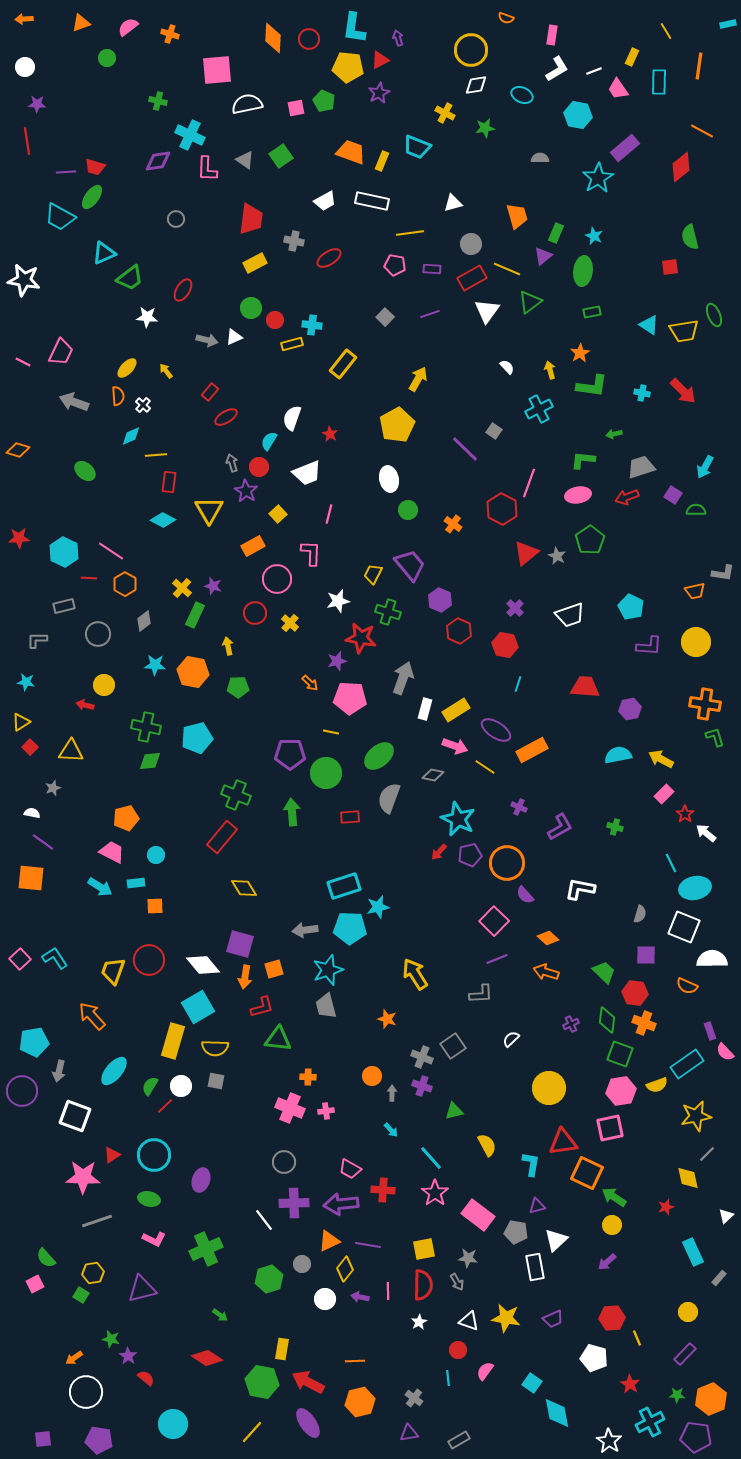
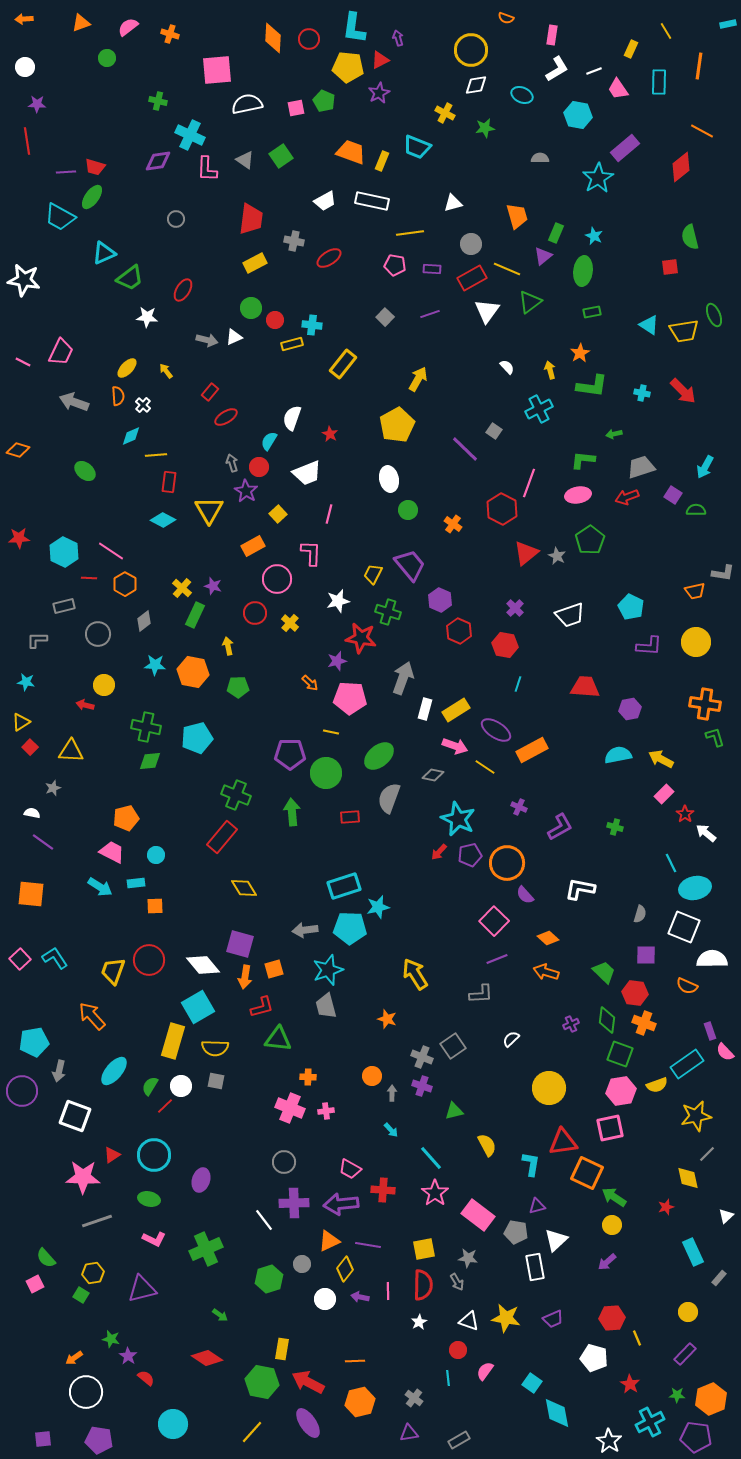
yellow rectangle at (632, 57): moved 1 px left, 8 px up
orange square at (31, 878): moved 16 px down
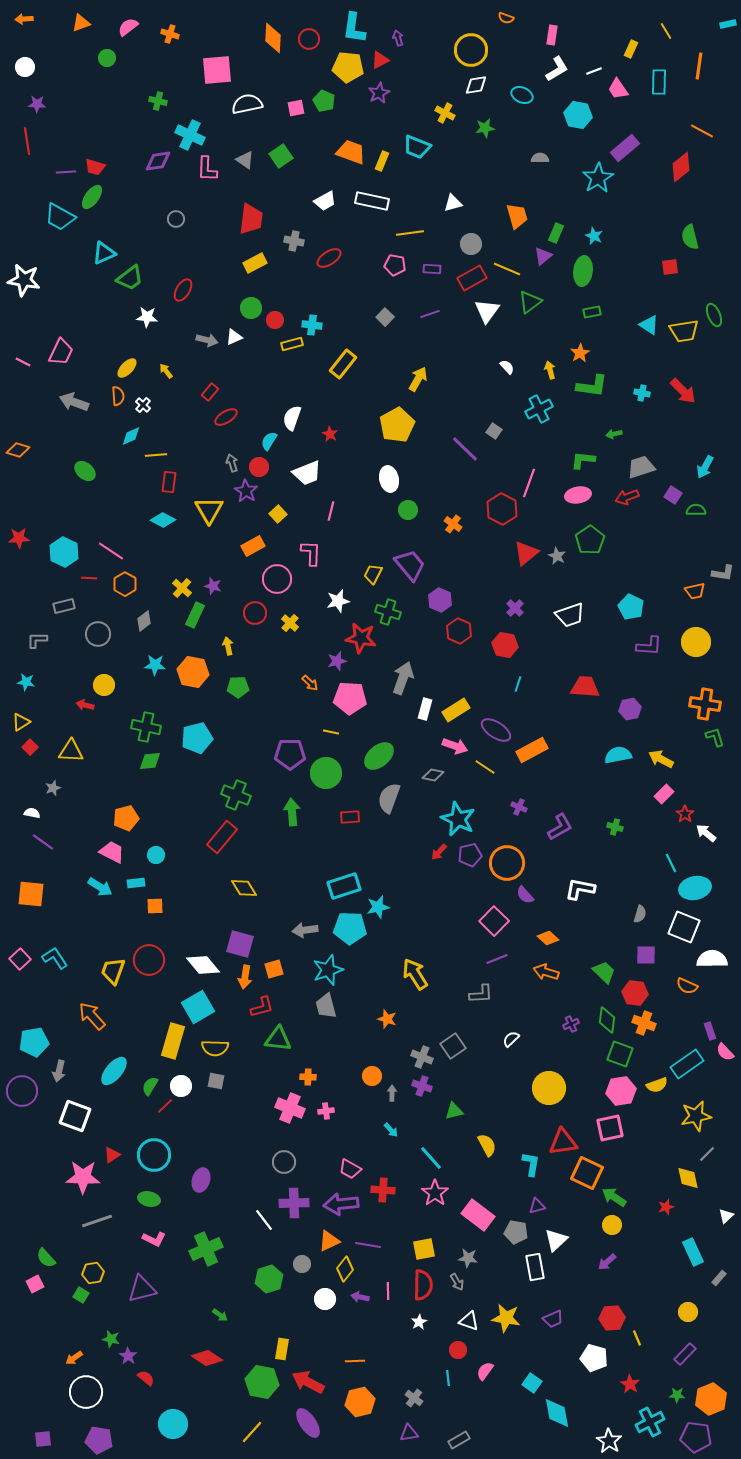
pink line at (329, 514): moved 2 px right, 3 px up
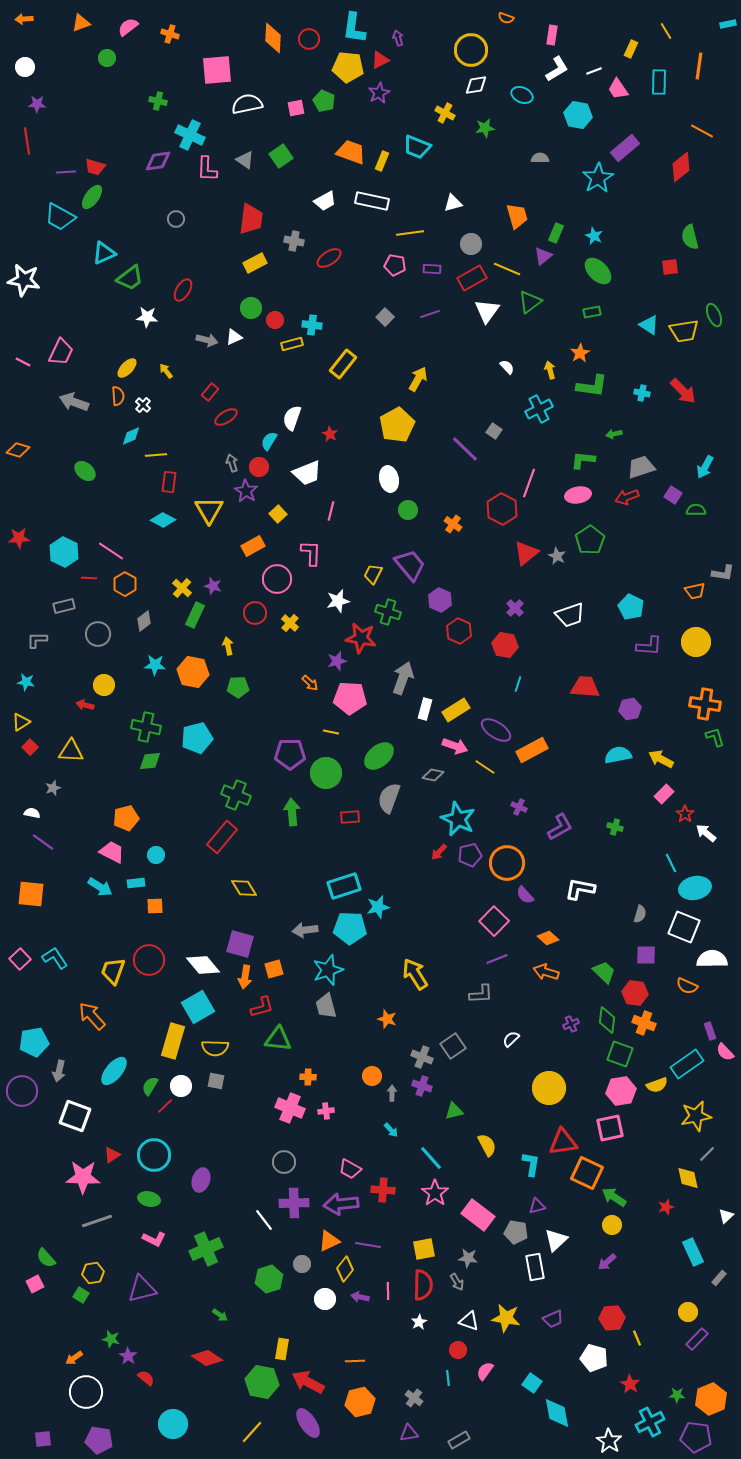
green ellipse at (583, 271): moved 15 px right; rotated 52 degrees counterclockwise
purple rectangle at (685, 1354): moved 12 px right, 15 px up
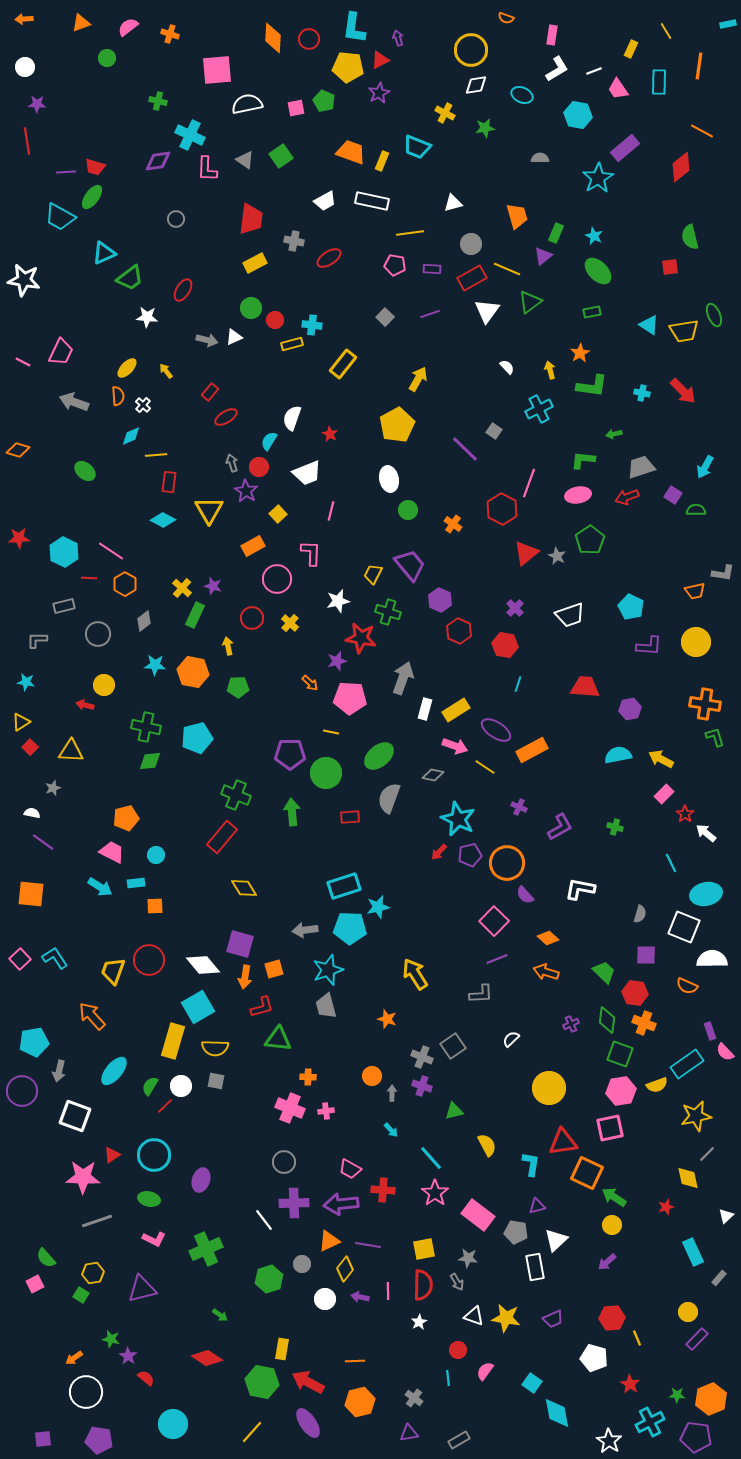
red circle at (255, 613): moved 3 px left, 5 px down
cyan ellipse at (695, 888): moved 11 px right, 6 px down
white triangle at (469, 1321): moved 5 px right, 5 px up
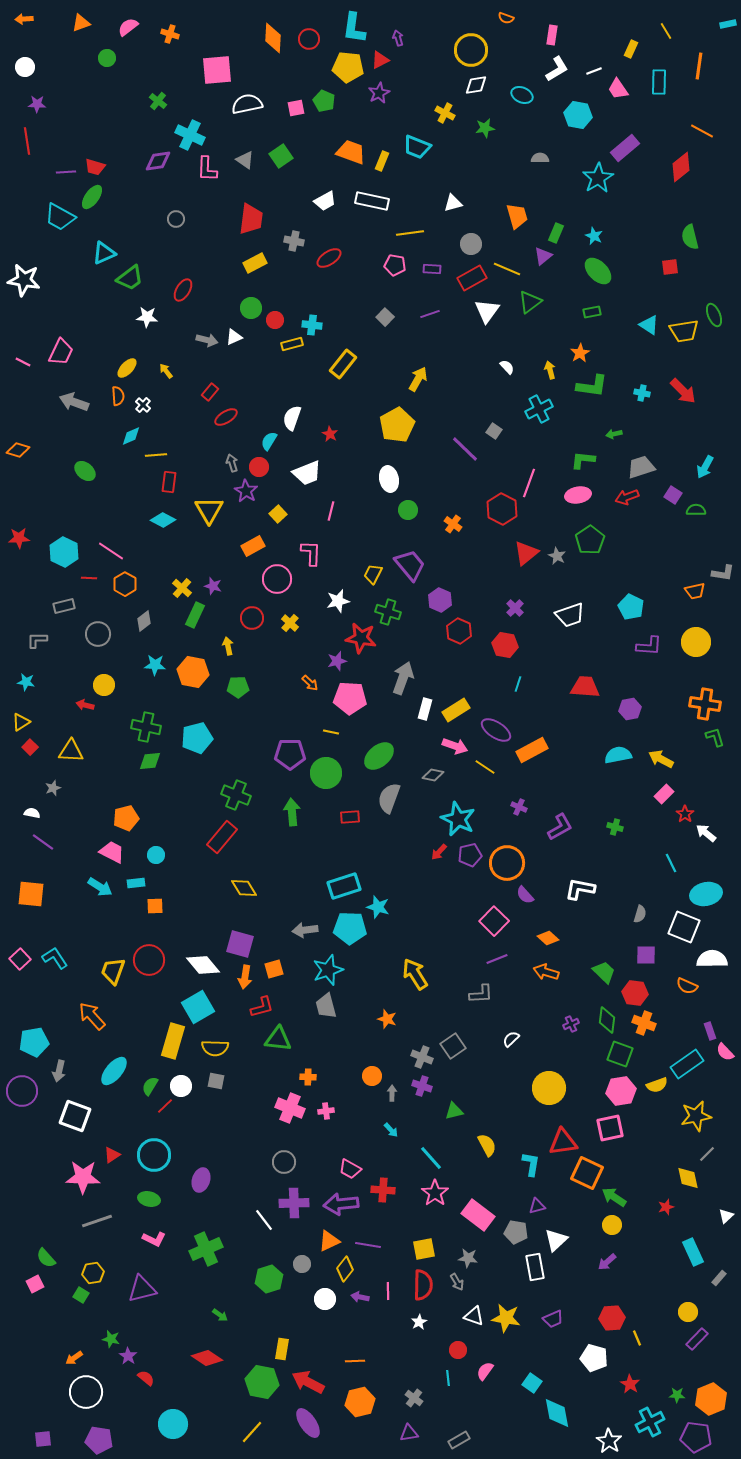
green cross at (158, 101): rotated 24 degrees clockwise
cyan star at (378, 907): rotated 30 degrees clockwise
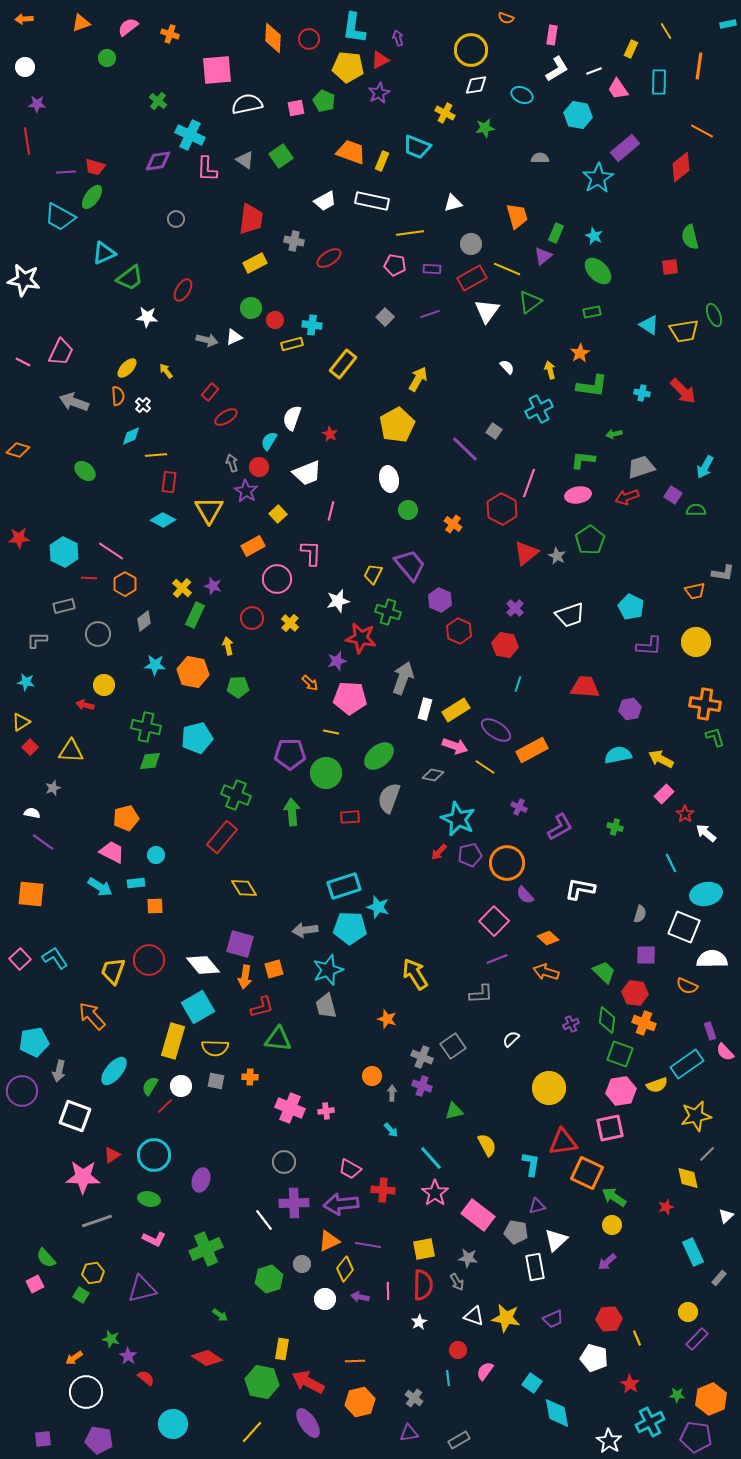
orange cross at (308, 1077): moved 58 px left
red hexagon at (612, 1318): moved 3 px left, 1 px down
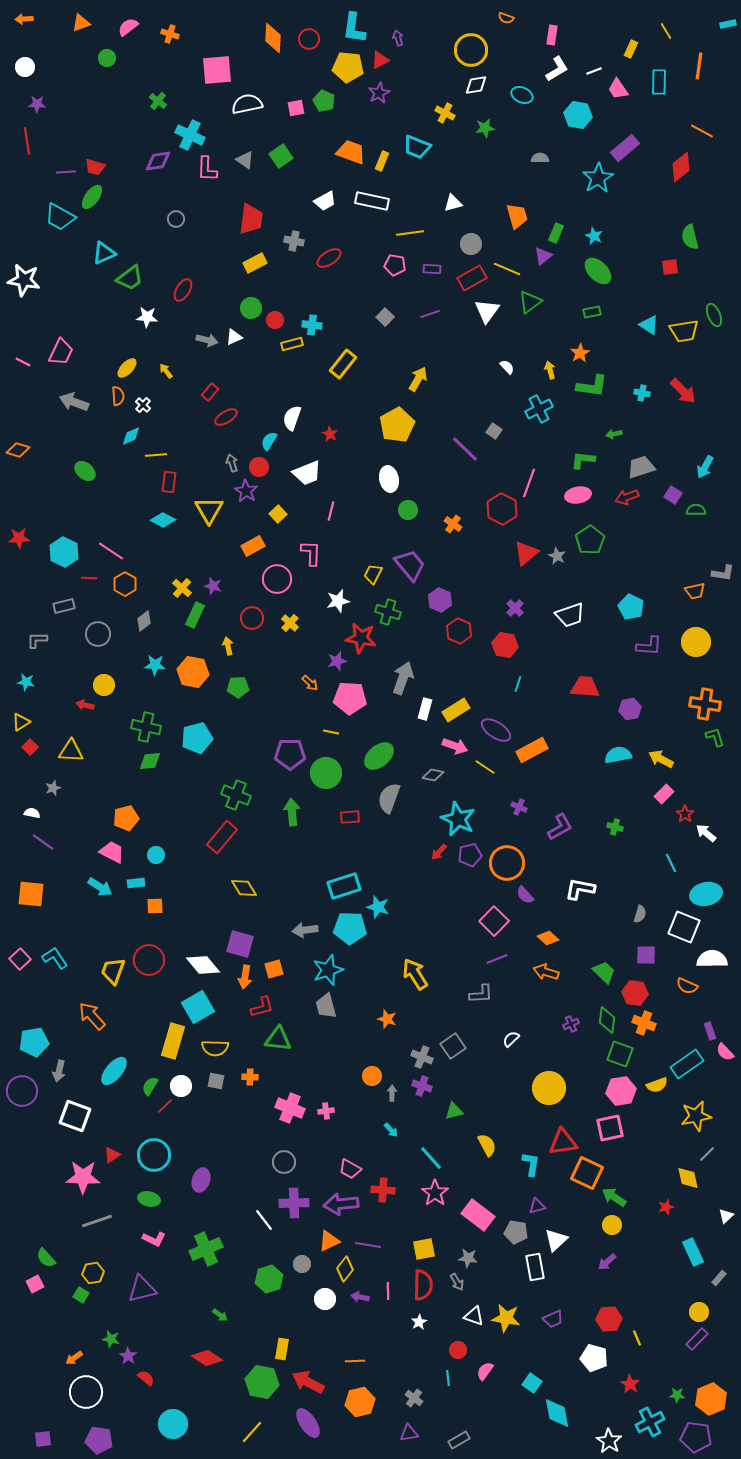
yellow circle at (688, 1312): moved 11 px right
